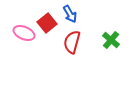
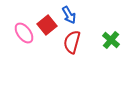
blue arrow: moved 1 px left, 1 px down
red square: moved 2 px down
pink ellipse: rotated 30 degrees clockwise
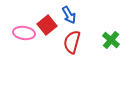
pink ellipse: rotated 45 degrees counterclockwise
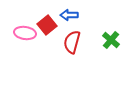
blue arrow: rotated 120 degrees clockwise
pink ellipse: moved 1 px right
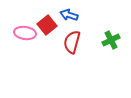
blue arrow: rotated 18 degrees clockwise
green cross: rotated 24 degrees clockwise
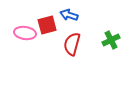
red square: rotated 24 degrees clockwise
red semicircle: moved 2 px down
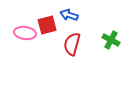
green cross: rotated 36 degrees counterclockwise
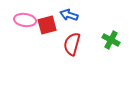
pink ellipse: moved 13 px up
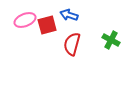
pink ellipse: rotated 30 degrees counterclockwise
